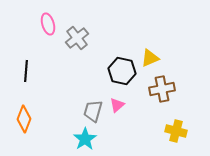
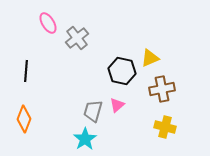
pink ellipse: moved 1 px up; rotated 15 degrees counterclockwise
yellow cross: moved 11 px left, 4 px up
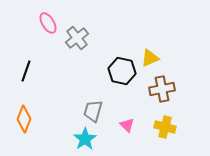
black line: rotated 15 degrees clockwise
pink triangle: moved 10 px right, 20 px down; rotated 35 degrees counterclockwise
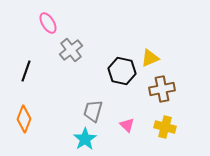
gray cross: moved 6 px left, 12 px down
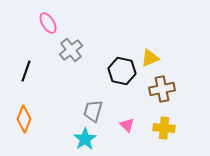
yellow cross: moved 1 px left, 1 px down; rotated 10 degrees counterclockwise
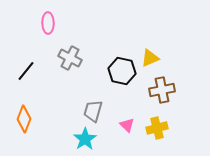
pink ellipse: rotated 30 degrees clockwise
gray cross: moved 1 px left, 8 px down; rotated 25 degrees counterclockwise
black line: rotated 20 degrees clockwise
brown cross: moved 1 px down
yellow cross: moved 7 px left; rotated 20 degrees counterclockwise
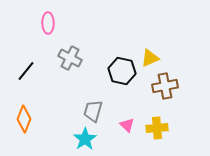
brown cross: moved 3 px right, 4 px up
yellow cross: rotated 10 degrees clockwise
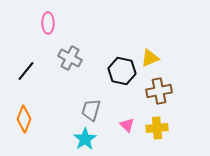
brown cross: moved 6 px left, 5 px down
gray trapezoid: moved 2 px left, 1 px up
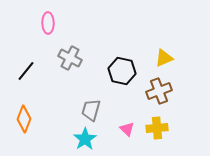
yellow triangle: moved 14 px right
brown cross: rotated 10 degrees counterclockwise
pink triangle: moved 4 px down
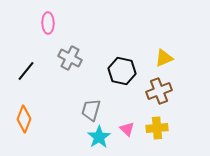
cyan star: moved 14 px right, 2 px up
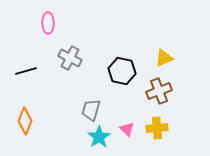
black line: rotated 35 degrees clockwise
orange diamond: moved 1 px right, 2 px down
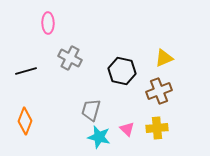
cyan star: rotated 25 degrees counterclockwise
